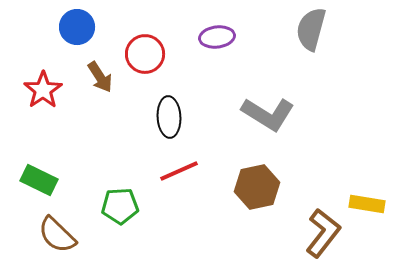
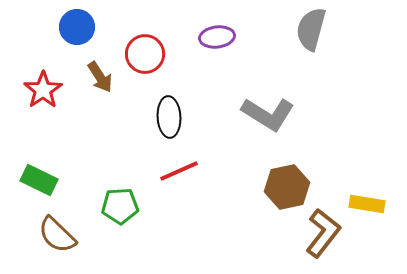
brown hexagon: moved 30 px right
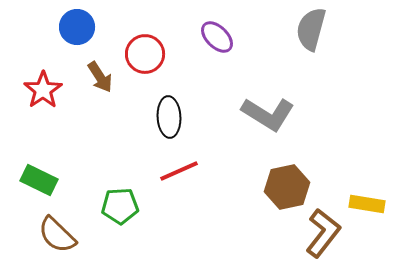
purple ellipse: rotated 52 degrees clockwise
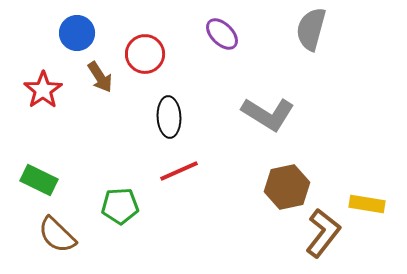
blue circle: moved 6 px down
purple ellipse: moved 5 px right, 3 px up
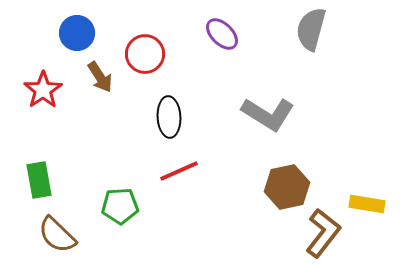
green rectangle: rotated 54 degrees clockwise
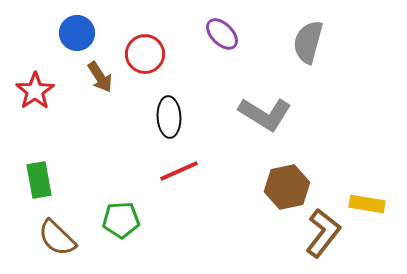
gray semicircle: moved 3 px left, 13 px down
red star: moved 8 px left, 1 px down
gray L-shape: moved 3 px left
green pentagon: moved 1 px right, 14 px down
brown semicircle: moved 3 px down
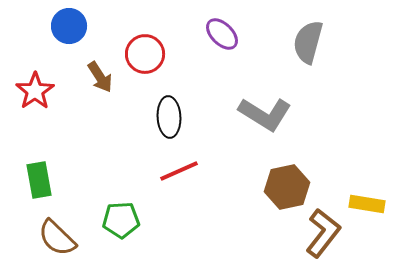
blue circle: moved 8 px left, 7 px up
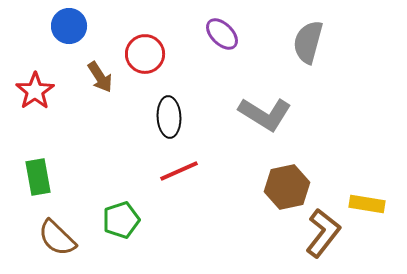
green rectangle: moved 1 px left, 3 px up
green pentagon: rotated 15 degrees counterclockwise
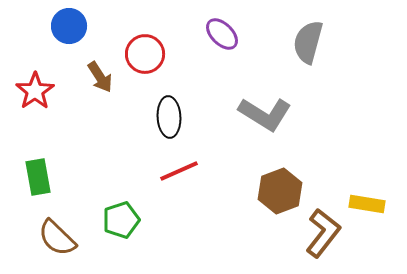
brown hexagon: moved 7 px left, 4 px down; rotated 9 degrees counterclockwise
